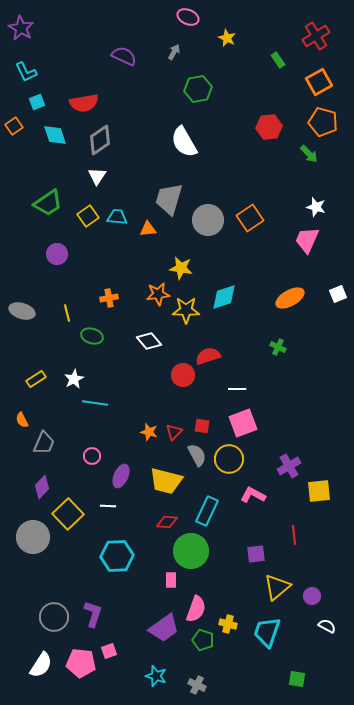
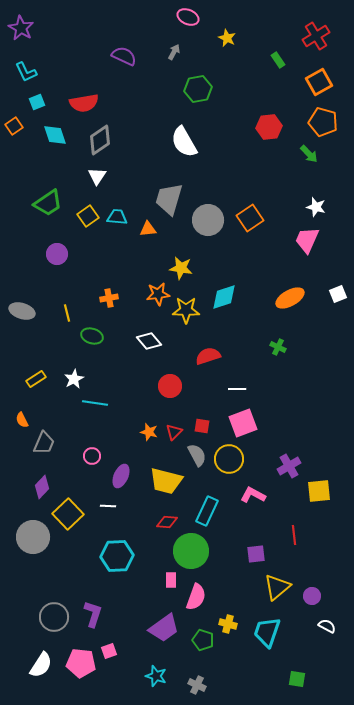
red circle at (183, 375): moved 13 px left, 11 px down
pink semicircle at (196, 609): moved 12 px up
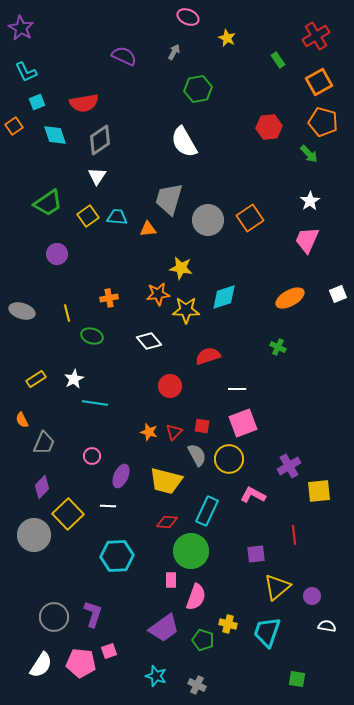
white star at (316, 207): moved 6 px left, 6 px up; rotated 24 degrees clockwise
gray circle at (33, 537): moved 1 px right, 2 px up
white semicircle at (327, 626): rotated 18 degrees counterclockwise
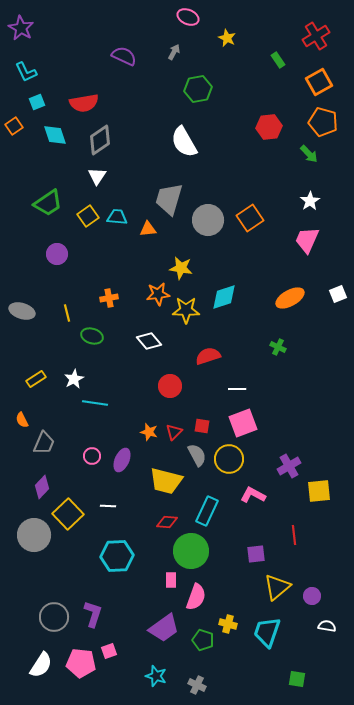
purple ellipse at (121, 476): moved 1 px right, 16 px up
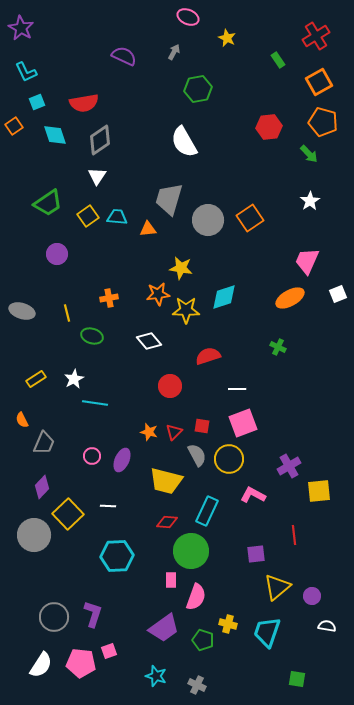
pink trapezoid at (307, 240): moved 21 px down
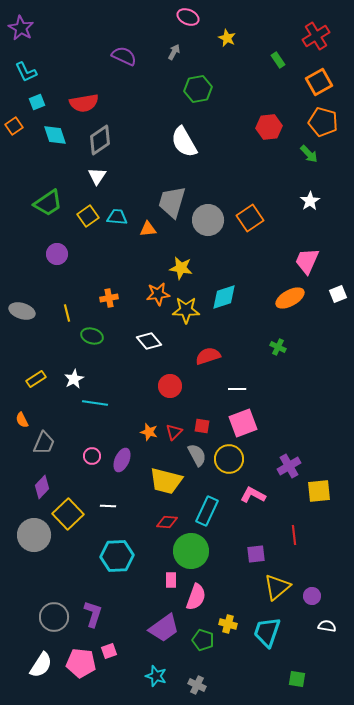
gray trapezoid at (169, 199): moved 3 px right, 3 px down
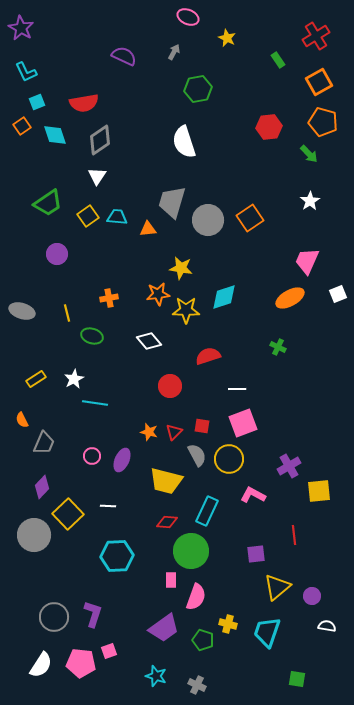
orange square at (14, 126): moved 8 px right
white semicircle at (184, 142): rotated 12 degrees clockwise
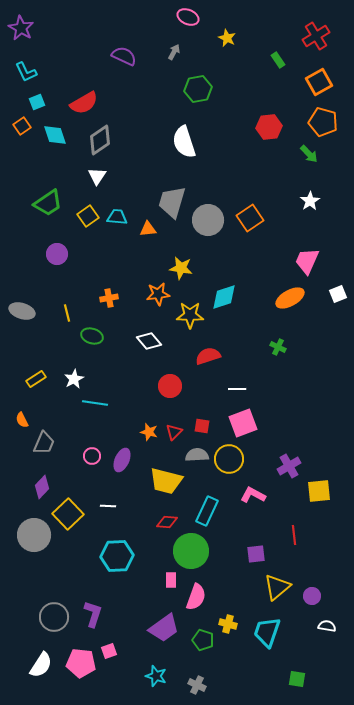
red semicircle at (84, 103): rotated 20 degrees counterclockwise
yellow star at (186, 310): moved 4 px right, 5 px down
gray semicircle at (197, 455): rotated 65 degrees counterclockwise
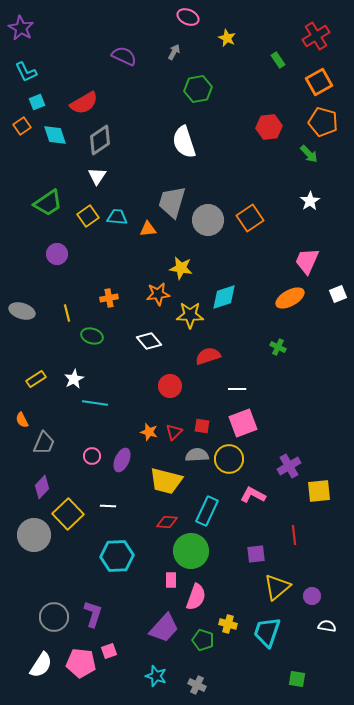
purple trapezoid at (164, 628): rotated 12 degrees counterclockwise
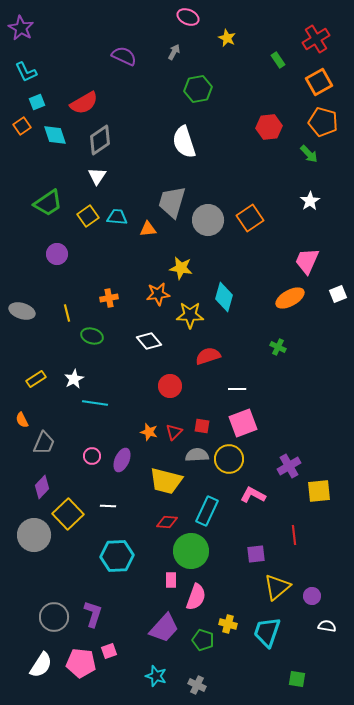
red cross at (316, 36): moved 3 px down
cyan diamond at (224, 297): rotated 56 degrees counterclockwise
